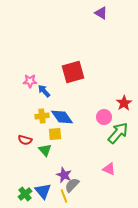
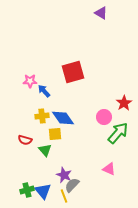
blue diamond: moved 1 px right, 1 px down
green cross: moved 2 px right, 4 px up; rotated 24 degrees clockwise
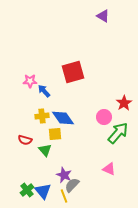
purple triangle: moved 2 px right, 3 px down
green cross: rotated 24 degrees counterclockwise
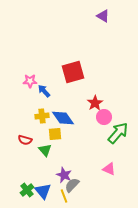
red star: moved 29 px left
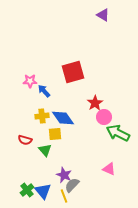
purple triangle: moved 1 px up
green arrow: rotated 105 degrees counterclockwise
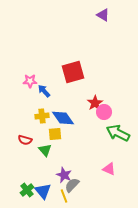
pink circle: moved 5 px up
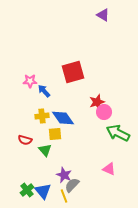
red star: moved 2 px right, 1 px up; rotated 14 degrees clockwise
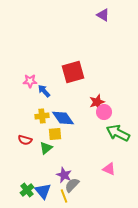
green triangle: moved 1 px right, 2 px up; rotated 32 degrees clockwise
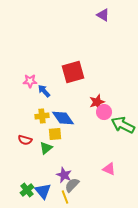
green arrow: moved 5 px right, 8 px up
yellow line: moved 1 px right, 1 px down
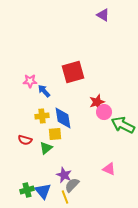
blue diamond: rotated 25 degrees clockwise
green cross: rotated 24 degrees clockwise
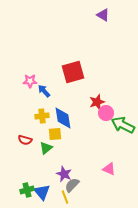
pink circle: moved 2 px right, 1 px down
purple star: moved 1 px up
blue triangle: moved 1 px left, 1 px down
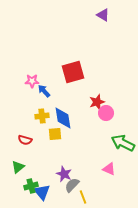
pink star: moved 2 px right
green arrow: moved 18 px down
green triangle: moved 28 px left, 19 px down
green cross: moved 4 px right, 4 px up
yellow line: moved 18 px right
